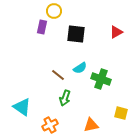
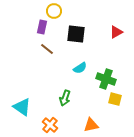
brown line: moved 11 px left, 26 px up
green cross: moved 5 px right
yellow square: moved 6 px left, 14 px up
orange cross: rotated 21 degrees counterclockwise
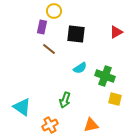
brown line: moved 2 px right
green cross: moved 1 px left, 3 px up
green arrow: moved 2 px down
orange cross: rotated 21 degrees clockwise
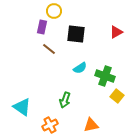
yellow square: moved 2 px right, 3 px up; rotated 24 degrees clockwise
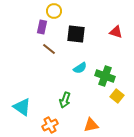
red triangle: rotated 48 degrees clockwise
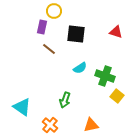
orange cross: rotated 21 degrees counterclockwise
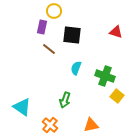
black square: moved 4 px left, 1 px down
cyan semicircle: moved 4 px left; rotated 144 degrees clockwise
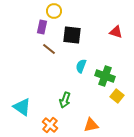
cyan semicircle: moved 5 px right, 2 px up
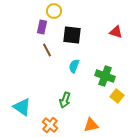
brown line: moved 2 px left, 1 px down; rotated 24 degrees clockwise
cyan semicircle: moved 7 px left
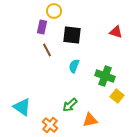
green arrow: moved 5 px right, 5 px down; rotated 28 degrees clockwise
orange triangle: moved 1 px left, 5 px up
